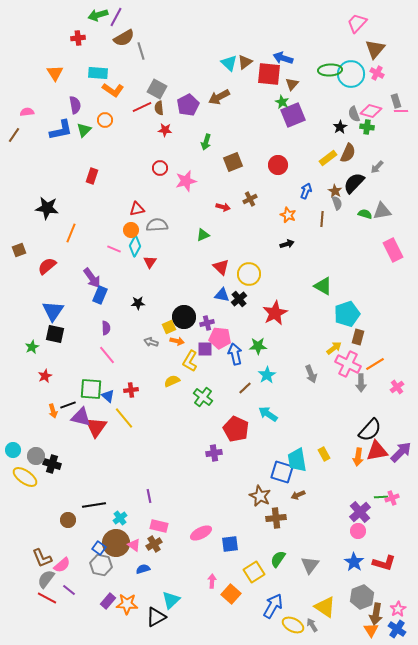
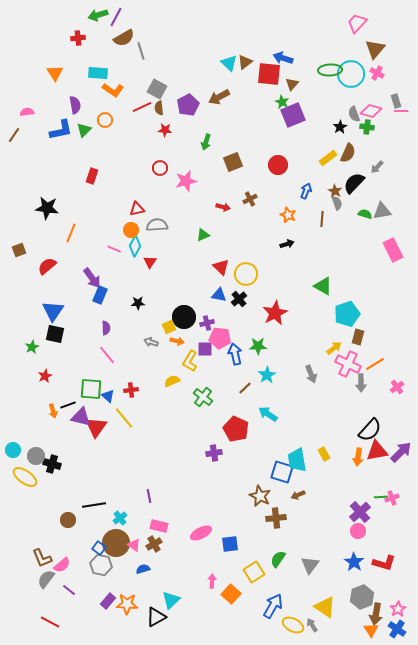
yellow circle at (249, 274): moved 3 px left
blue triangle at (222, 295): moved 3 px left
red line at (47, 598): moved 3 px right, 24 px down
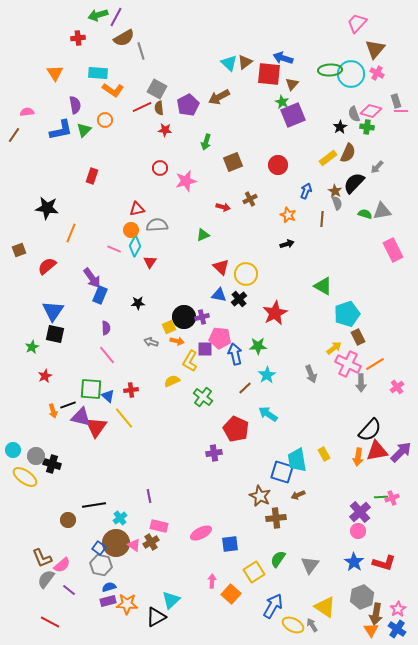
purple cross at (207, 323): moved 5 px left, 6 px up
brown rectangle at (358, 337): rotated 42 degrees counterclockwise
brown cross at (154, 544): moved 3 px left, 2 px up
blue semicircle at (143, 569): moved 34 px left, 18 px down
purple rectangle at (108, 601): rotated 35 degrees clockwise
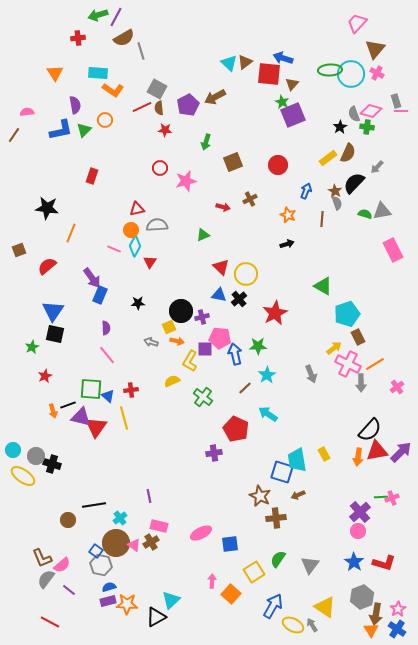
brown arrow at (219, 97): moved 4 px left
black circle at (184, 317): moved 3 px left, 6 px up
yellow line at (124, 418): rotated 25 degrees clockwise
yellow ellipse at (25, 477): moved 2 px left, 1 px up
blue square at (99, 548): moved 3 px left, 3 px down
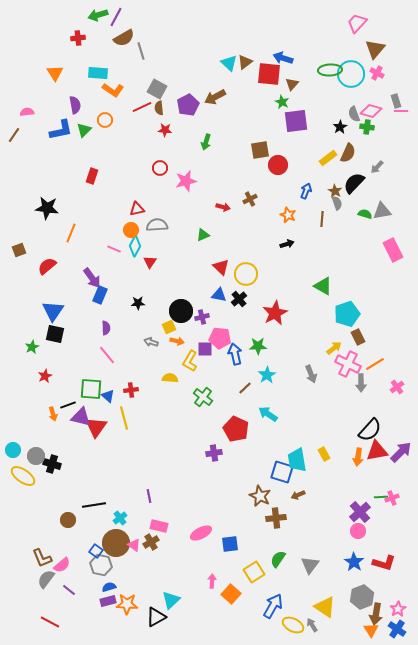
purple square at (293, 115): moved 3 px right, 6 px down; rotated 15 degrees clockwise
brown square at (233, 162): moved 27 px right, 12 px up; rotated 12 degrees clockwise
yellow semicircle at (172, 381): moved 2 px left, 3 px up; rotated 28 degrees clockwise
orange arrow at (53, 411): moved 3 px down
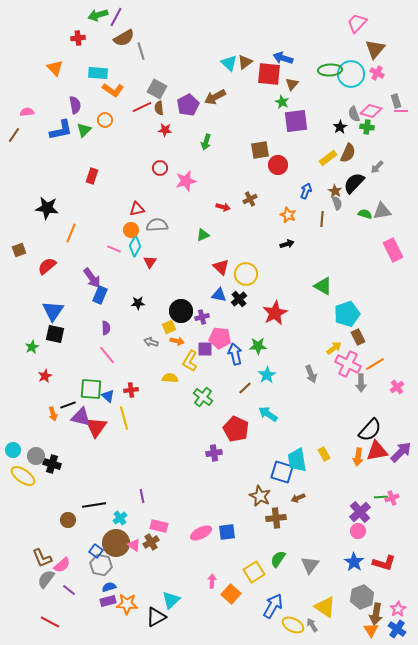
orange triangle at (55, 73): moved 5 px up; rotated 12 degrees counterclockwise
brown arrow at (298, 495): moved 3 px down
purple line at (149, 496): moved 7 px left
blue square at (230, 544): moved 3 px left, 12 px up
